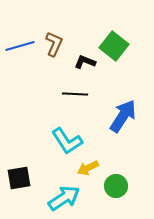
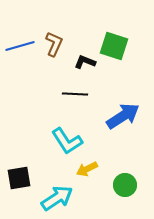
green square: rotated 20 degrees counterclockwise
blue arrow: rotated 24 degrees clockwise
yellow arrow: moved 1 px left, 1 px down
green circle: moved 9 px right, 1 px up
cyan arrow: moved 7 px left
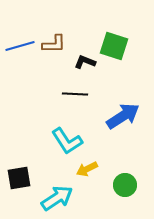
brown L-shape: rotated 65 degrees clockwise
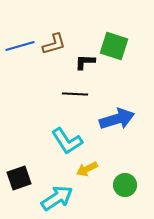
brown L-shape: rotated 15 degrees counterclockwise
black L-shape: rotated 20 degrees counterclockwise
blue arrow: moved 6 px left, 3 px down; rotated 16 degrees clockwise
black square: rotated 10 degrees counterclockwise
